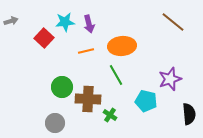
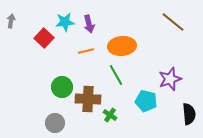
gray arrow: rotated 64 degrees counterclockwise
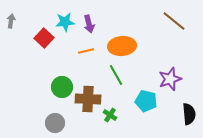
brown line: moved 1 px right, 1 px up
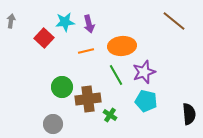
purple star: moved 26 px left, 7 px up
brown cross: rotated 10 degrees counterclockwise
gray circle: moved 2 px left, 1 px down
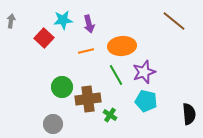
cyan star: moved 2 px left, 2 px up
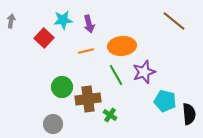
cyan pentagon: moved 19 px right
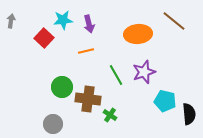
orange ellipse: moved 16 px right, 12 px up
brown cross: rotated 15 degrees clockwise
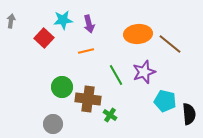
brown line: moved 4 px left, 23 px down
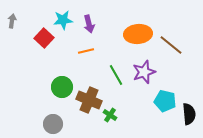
gray arrow: moved 1 px right
brown line: moved 1 px right, 1 px down
brown cross: moved 1 px right, 1 px down; rotated 15 degrees clockwise
